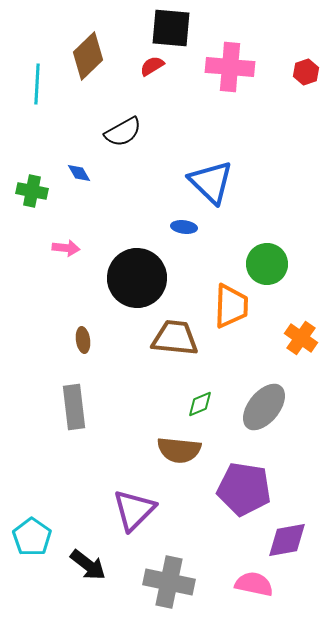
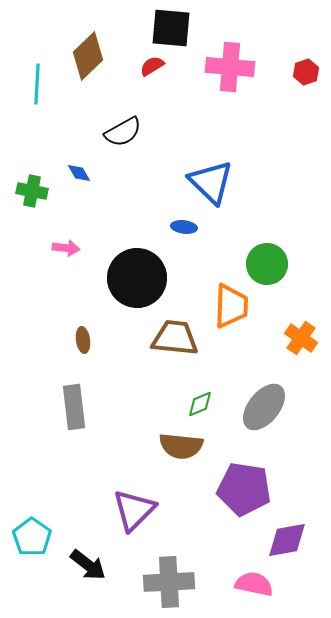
brown semicircle: moved 2 px right, 4 px up
gray cross: rotated 15 degrees counterclockwise
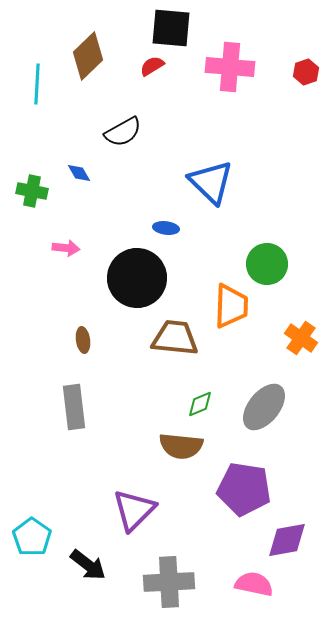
blue ellipse: moved 18 px left, 1 px down
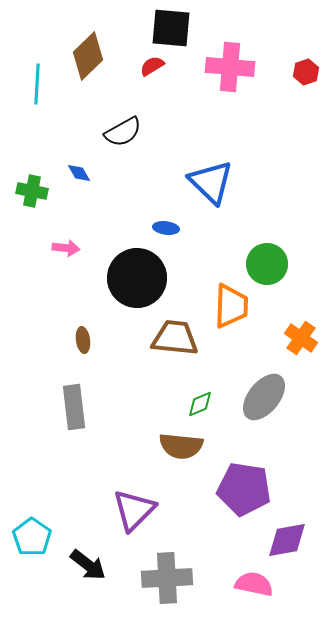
gray ellipse: moved 10 px up
gray cross: moved 2 px left, 4 px up
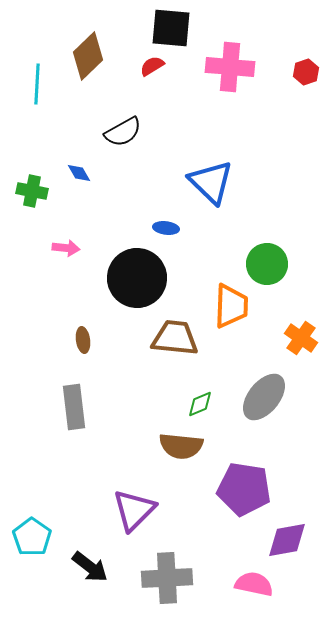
black arrow: moved 2 px right, 2 px down
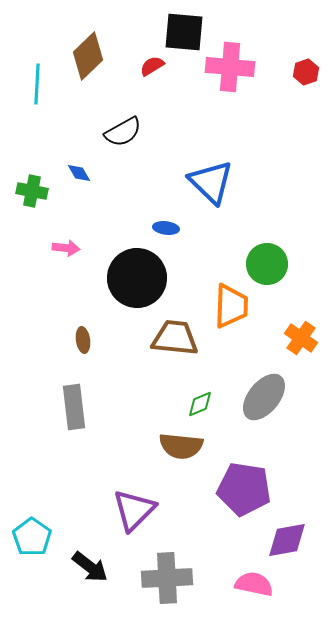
black square: moved 13 px right, 4 px down
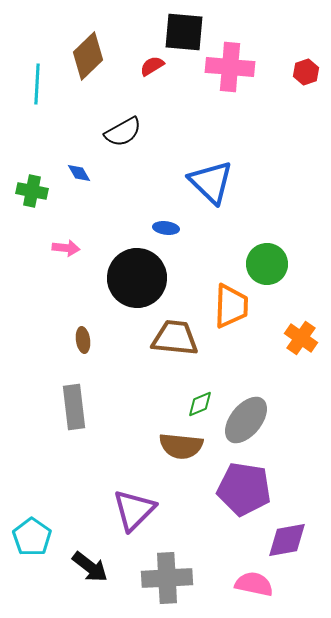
gray ellipse: moved 18 px left, 23 px down
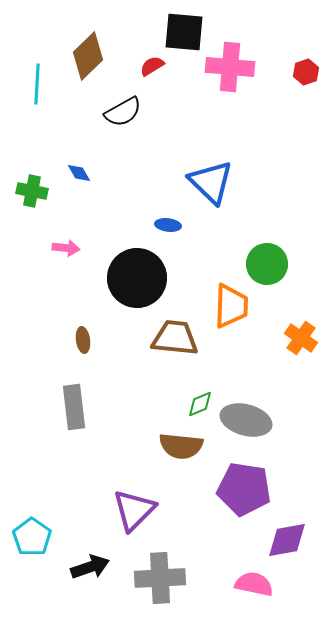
black semicircle: moved 20 px up
blue ellipse: moved 2 px right, 3 px up
gray ellipse: rotated 66 degrees clockwise
black arrow: rotated 57 degrees counterclockwise
gray cross: moved 7 px left
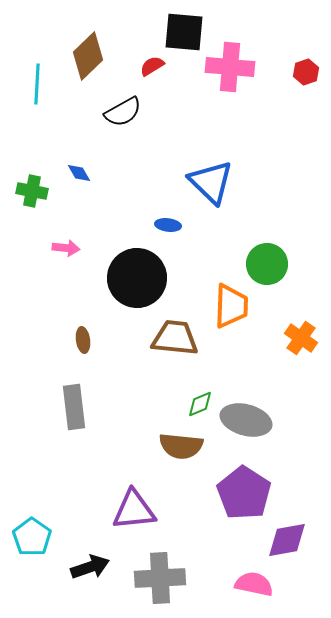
purple pentagon: moved 4 px down; rotated 24 degrees clockwise
purple triangle: rotated 39 degrees clockwise
